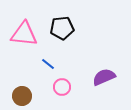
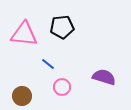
black pentagon: moved 1 px up
purple semicircle: rotated 40 degrees clockwise
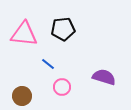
black pentagon: moved 1 px right, 2 px down
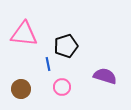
black pentagon: moved 3 px right, 17 px down; rotated 10 degrees counterclockwise
blue line: rotated 40 degrees clockwise
purple semicircle: moved 1 px right, 1 px up
brown circle: moved 1 px left, 7 px up
